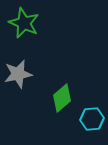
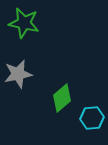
green star: rotated 12 degrees counterclockwise
cyan hexagon: moved 1 px up
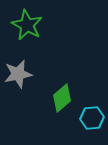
green star: moved 3 px right, 2 px down; rotated 16 degrees clockwise
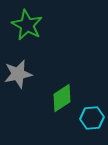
green diamond: rotated 8 degrees clockwise
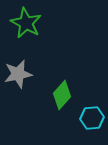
green star: moved 1 px left, 2 px up
green diamond: moved 3 px up; rotated 16 degrees counterclockwise
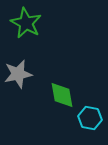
green diamond: rotated 52 degrees counterclockwise
cyan hexagon: moved 2 px left; rotated 15 degrees clockwise
